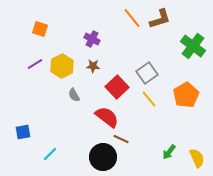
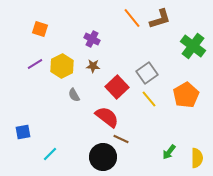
yellow semicircle: rotated 24 degrees clockwise
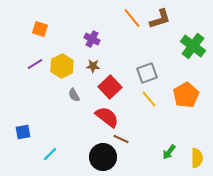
gray square: rotated 15 degrees clockwise
red square: moved 7 px left
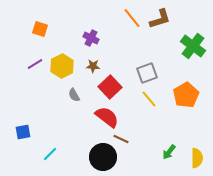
purple cross: moved 1 px left, 1 px up
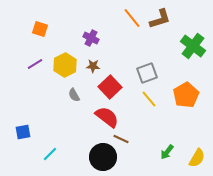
yellow hexagon: moved 3 px right, 1 px up
green arrow: moved 2 px left
yellow semicircle: rotated 30 degrees clockwise
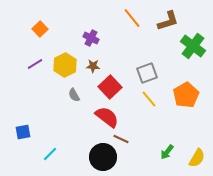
brown L-shape: moved 8 px right, 2 px down
orange square: rotated 28 degrees clockwise
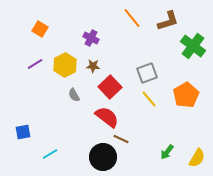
orange square: rotated 14 degrees counterclockwise
cyan line: rotated 14 degrees clockwise
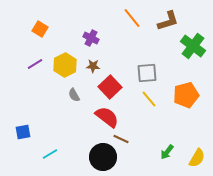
gray square: rotated 15 degrees clockwise
orange pentagon: rotated 15 degrees clockwise
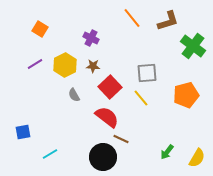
yellow line: moved 8 px left, 1 px up
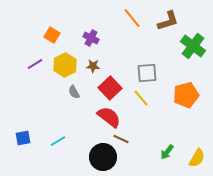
orange square: moved 12 px right, 6 px down
red square: moved 1 px down
gray semicircle: moved 3 px up
red semicircle: moved 2 px right
blue square: moved 6 px down
cyan line: moved 8 px right, 13 px up
